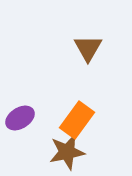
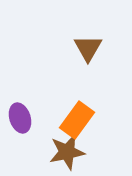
purple ellipse: rotated 76 degrees counterclockwise
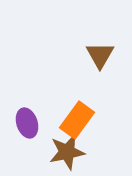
brown triangle: moved 12 px right, 7 px down
purple ellipse: moved 7 px right, 5 px down
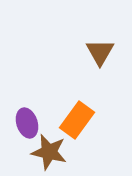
brown triangle: moved 3 px up
brown star: moved 18 px left; rotated 24 degrees clockwise
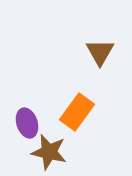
orange rectangle: moved 8 px up
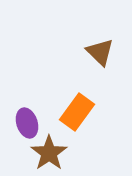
brown triangle: rotated 16 degrees counterclockwise
brown star: moved 1 px down; rotated 24 degrees clockwise
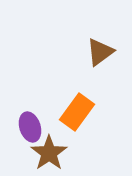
brown triangle: rotated 40 degrees clockwise
purple ellipse: moved 3 px right, 4 px down
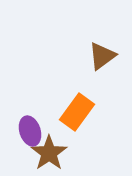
brown triangle: moved 2 px right, 4 px down
purple ellipse: moved 4 px down
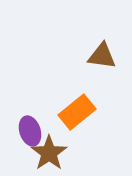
brown triangle: rotated 44 degrees clockwise
orange rectangle: rotated 15 degrees clockwise
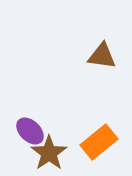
orange rectangle: moved 22 px right, 30 px down
purple ellipse: rotated 28 degrees counterclockwise
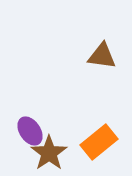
purple ellipse: rotated 12 degrees clockwise
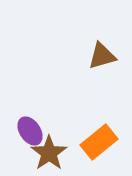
brown triangle: rotated 24 degrees counterclockwise
